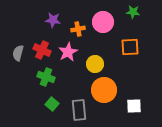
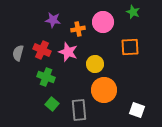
green star: rotated 16 degrees clockwise
pink star: rotated 24 degrees counterclockwise
white square: moved 3 px right, 4 px down; rotated 21 degrees clockwise
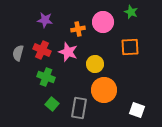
green star: moved 2 px left
purple star: moved 8 px left
gray rectangle: moved 2 px up; rotated 15 degrees clockwise
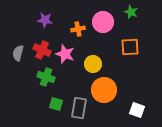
pink star: moved 3 px left, 2 px down
yellow circle: moved 2 px left
green square: moved 4 px right; rotated 24 degrees counterclockwise
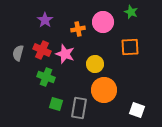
purple star: rotated 28 degrees clockwise
yellow circle: moved 2 px right
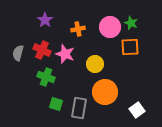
green star: moved 11 px down
pink circle: moved 7 px right, 5 px down
orange circle: moved 1 px right, 2 px down
white square: rotated 35 degrees clockwise
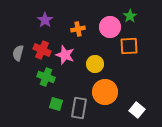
green star: moved 1 px left, 7 px up; rotated 16 degrees clockwise
orange square: moved 1 px left, 1 px up
pink star: moved 1 px down
white square: rotated 14 degrees counterclockwise
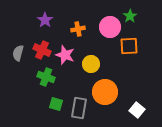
yellow circle: moved 4 px left
